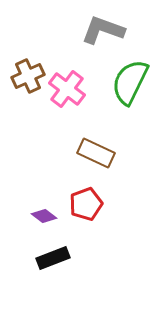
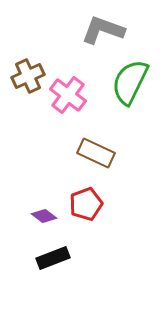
pink cross: moved 1 px right, 6 px down
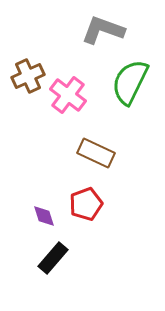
purple diamond: rotated 35 degrees clockwise
black rectangle: rotated 28 degrees counterclockwise
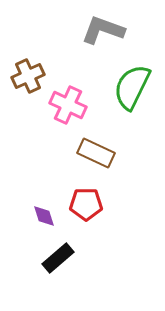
green semicircle: moved 2 px right, 5 px down
pink cross: moved 10 px down; rotated 12 degrees counterclockwise
red pentagon: rotated 20 degrees clockwise
black rectangle: moved 5 px right; rotated 8 degrees clockwise
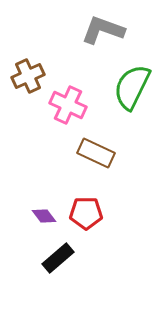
red pentagon: moved 9 px down
purple diamond: rotated 20 degrees counterclockwise
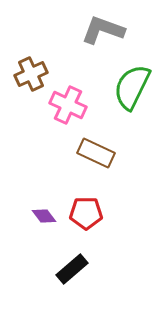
brown cross: moved 3 px right, 2 px up
black rectangle: moved 14 px right, 11 px down
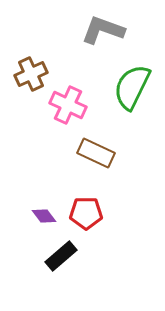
black rectangle: moved 11 px left, 13 px up
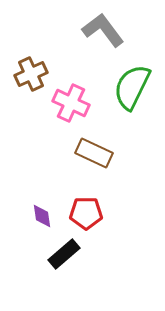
gray L-shape: rotated 33 degrees clockwise
pink cross: moved 3 px right, 2 px up
brown rectangle: moved 2 px left
purple diamond: moved 2 px left; rotated 30 degrees clockwise
black rectangle: moved 3 px right, 2 px up
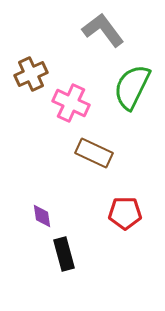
red pentagon: moved 39 px right
black rectangle: rotated 64 degrees counterclockwise
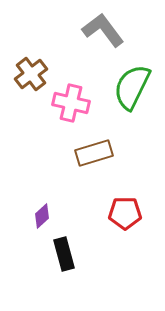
brown cross: rotated 12 degrees counterclockwise
pink cross: rotated 12 degrees counterclockwise
brown rectangle: rotated 42 degrees counterclockwise
purple diamond: rotated 55 degrees clockwise
